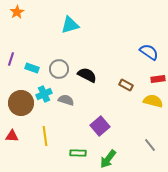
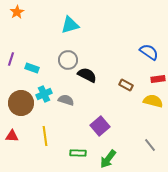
gray circle: moved 9 px right, 9 px up
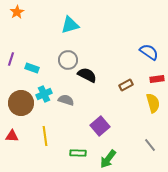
red rectangle: moved 1 px left
brown rectangle: rotated 56 degrees counterclockwise
yellow semicircle: moved 2 px down; rotated 60 degrees clockwise
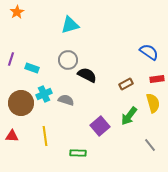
brown rectangle: moved 1 px up
green arrow: moved 21 px right, 43 px up
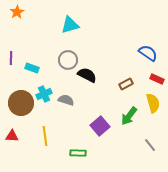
blue semicircle: moved 1 px left, 1 px down
purple line: moved 1 px up; rotated 16 degrees counterclockwise
red rectangle: rotated 32 degrees clockwise
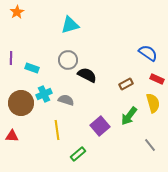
yellow line: moved 12 px right, 6 px up
green rectangle: moved 1 px down; rotated 42 degrees counterclockwise
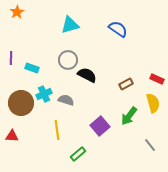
blue semicircle: moved 30 px left, 24 px up
